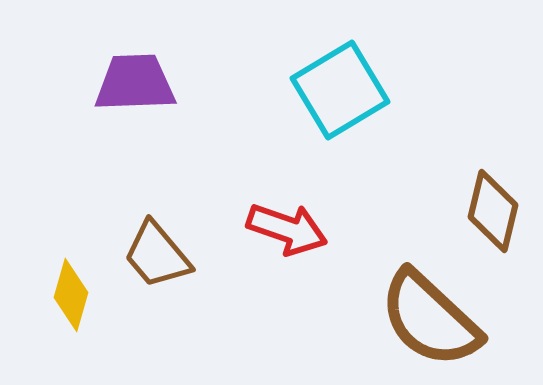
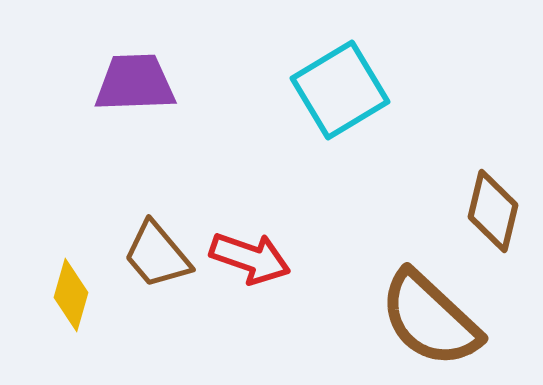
red arrow: moved 37 px left, 29 px down
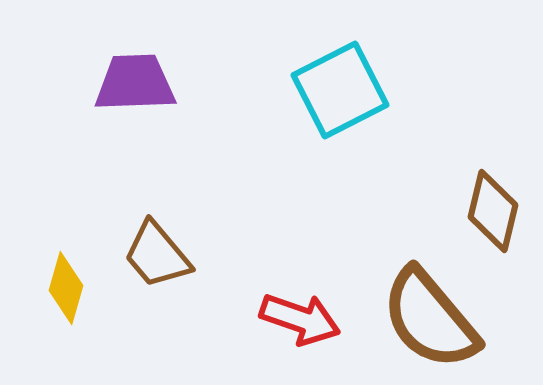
cyan square: rotated 4 degrees clockwise
red arrow: moved 50 px right, 61 px down
yellow diamond: moved 5 px left, 7 px up
brown semicircle: rotated 7 degrees clockwise
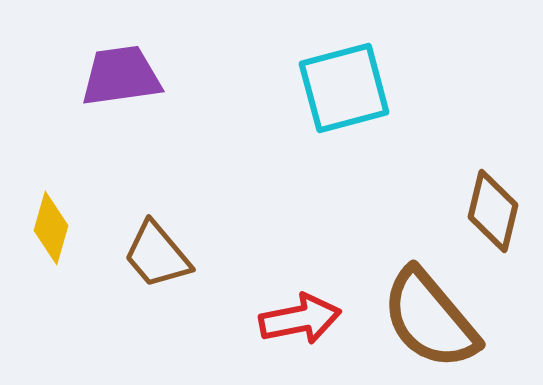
purple trapezoid: moved 14 px left, 7 px up; rotated 6 degrees counterclockwise
cyan square: moved 4 px right, 2 px up; rotated 12 degrees clockwise
yellow diamond: moved 15 px left, 60 px up
red arrow: rotated 30 degrees counterclockwise
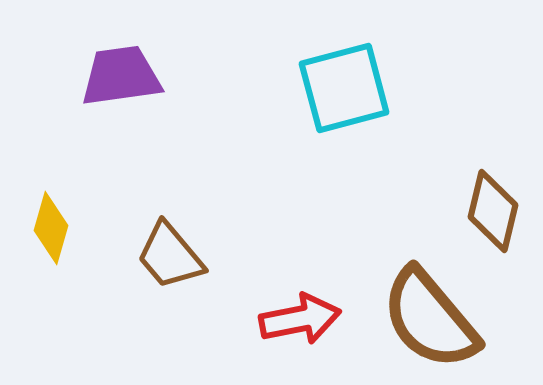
brown trapezoid: moved 13 px right, 1 px down
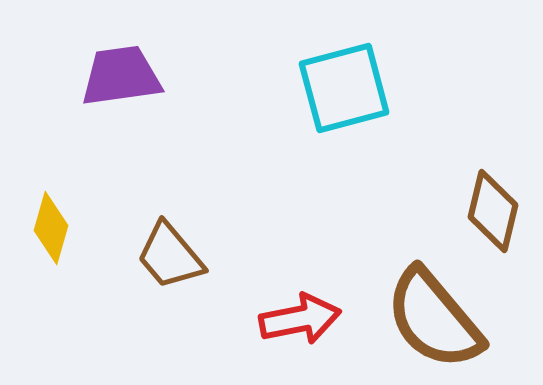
brown semicircle: moved 4 px right
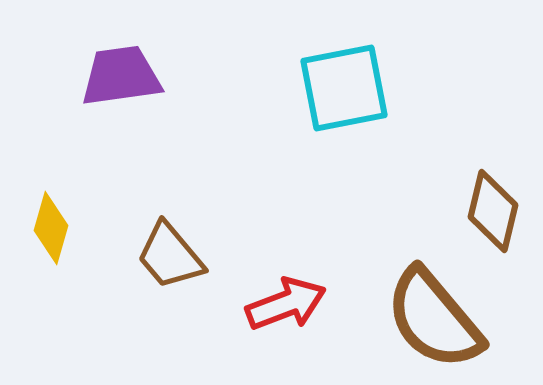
cyan square: rotated 4 degrees clockwise
red arrow: moved 14 px left, 15 px up; rotated 10 degrees counterclockwise
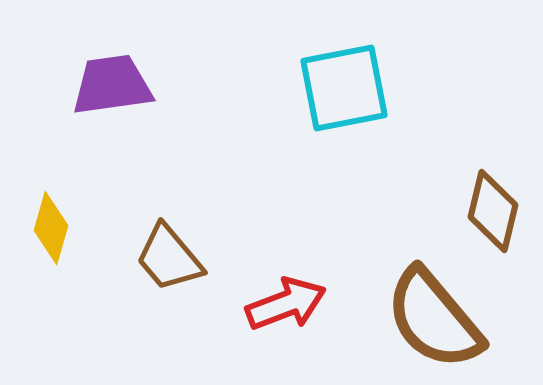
purple trapezoid: moved 9 px left, 9 px down
brown trapezoid: moved 1 px left, 2 px down
